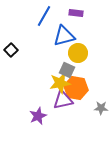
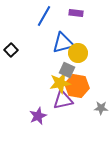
blue triangle: moved 1 px left, 7 px down
orange hexagon: moved 1 px right, 2 px up
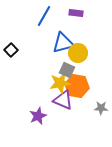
purple triangle: rotated 35 degrees clockwise
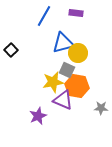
yellow star: moved 7 px left, 1 px up
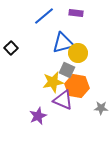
blue line: rotated 20 degrees clockwise
black square: moved 2 px up
